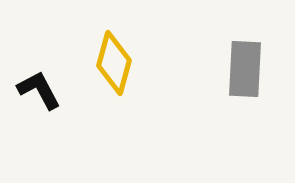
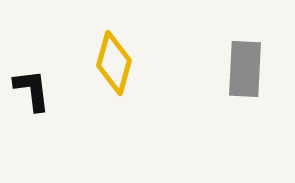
black L-shape: moved 7 px left; rotated 21 degrees clockwise
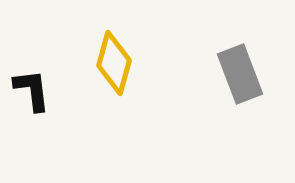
gray rectangle: moved 5 px left, 5 px down; rotated 24 degrees counterclockwise
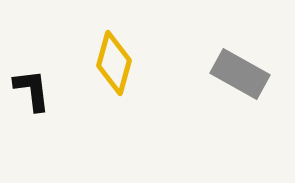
gray rectangle: rotated 40 degrees counterclockwise
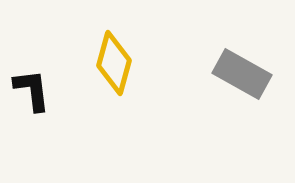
gray rectangle: moved 2 px right
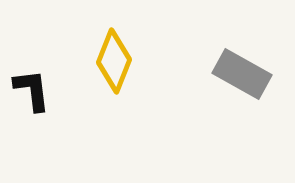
yellow diamond: moved 2 px up; rotated 6 degrees clockwise
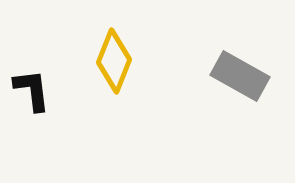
gray rectangle: moved 2 px left, 2 px down
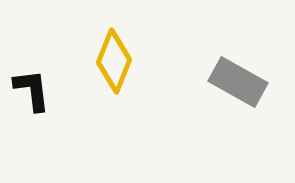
gray rectangle: moved 2 px left, 6 px down
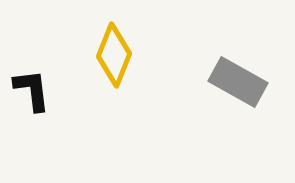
yellow diamond: moved 6 px up
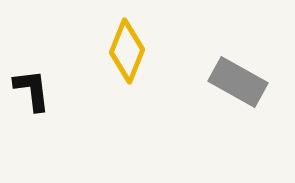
yellow diamond: moved 13 px right, 4 px up
